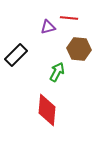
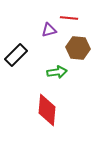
purple triangle: moved 1 px right, 3 px down
brown hexagon: moved 1 px left, 1 px up
green arrow: rotated 54 degrees clockwise
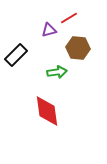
red line: rotated 36 degrees counterclockwise
red diamond: moved 1 px down; rotated 12 degrees counterclockwise
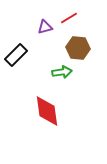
purple triangle: moved 4 px left, 3 px up
green arrow: moved 5 px right
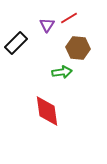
purple triangle: moved 2 px right, 2 px up; rotated 42 degrees counterclockwise
black rectangle: moved 12 px up
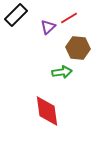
purple triangle: moved 1 px right, 2 px down; rotated 14 degrees clockwise
black rectangle: moved 28 px up
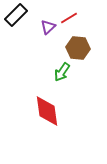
green arrow: rotated 132 degrees clockwise
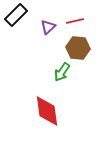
red line: moved 6 px right, 3 px down; rotated 18 degrees clockwise
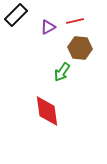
purple triangle: rotated 14 degrees clockwise
brown hexagon: moved 2 px right
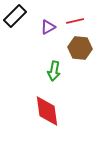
black rectangle: moved 1 px left, 1 px down
green arrow: moved 8 px left, 1 px up; rotated 24 degrees counterclockwise
